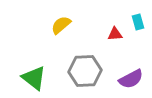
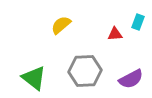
cyan rectangle: rotated 35 degrees clockwise
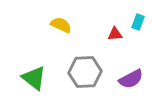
yellow semicircle: rotated 65 degrees clockwise
gray hexagon: moved 1 px down
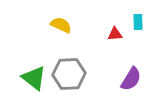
cyan rectangle: rotated 21 degrees counterclockwise
gray hexagon: moved 16 px left, 2 px down
purple semicircle: rotated 30 degrees counterclockwise
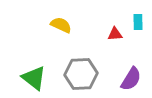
gray hexagon: moved 12 px right
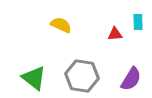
gray hexagon: moved 1 px right, 2 px down; rotated 12 degrees clockwise
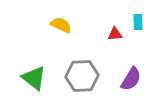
gray hexagon: rotated 12 degrees counterclockwise
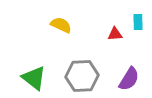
purple semicircle: moved 2 px left
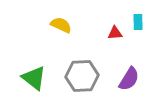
red triangle: moved 1 px up
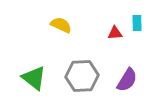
cyan rectangle: moved 1 px left, 1 px down
purple semicircle: moved 2 px left, 1 px down
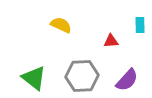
cyan rectangle: moved 3 px right, 2 px down
red triangle: moved 4 px left, 8 px down
purple semicircle: rotated 10 degrees clockwise
